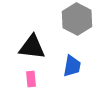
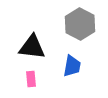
gray hexagon: moved 3 px right, 5 px down
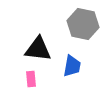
gray hexagon: moved 3 px right; rotated 16 degrees counterclockwise
black triangle: moved 6 px right, 2 px down
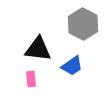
gray hexagon: rotated 16 degrees clockwise
blue trapezoid: rotated 45 degrees clockwise
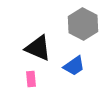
black triangle: moved 1 px up; rotated 16 degrees clockwise
blue trapezoid: moved 2 px right
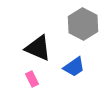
blue trapezoid: moved 1 px down
pink rectangle: moved 1 px right; rotated 21 degrees counterclockwise
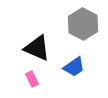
black triangle: moved 1 px left
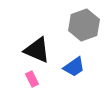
gray hexagon: moved 1 px right, 1 px down; rotated 12 degrees clockwise
black triangle: moved 2 px down
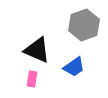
pink rectangle: rotated 35 degrees clockwise
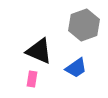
black triangle: moved 2 px right, 1 px down
blue trapezoid: moved 2 px right, 1 px down
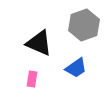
black triangle: moved 8 px up
